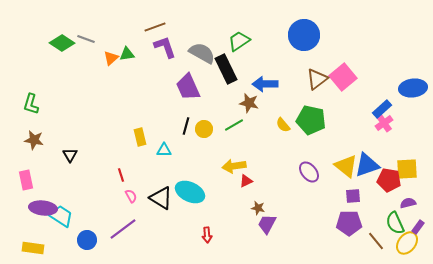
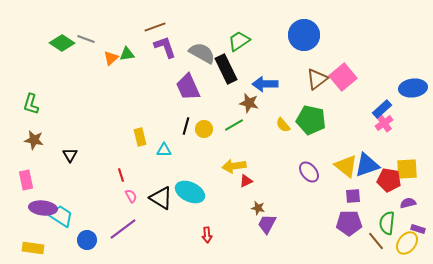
green semicircle at (395, 223): moved 8 px left; rotated 30 degrees clockwise
purple rectangle at (418, 227): moved 2 px down; rotated 72 degrees clockwise
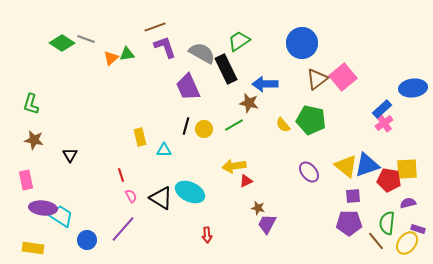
blue circle at (304, 35): moved 2 px left, 8 px down
purple line at (123, 229): rotated 12 degrees counterclockwise
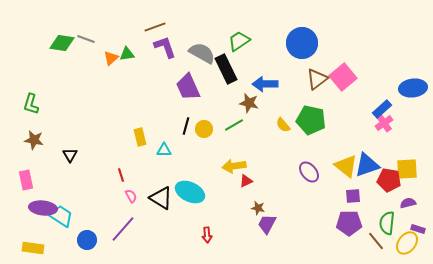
green diamond at (62, 43): rotated 25 degrees counterclockwise
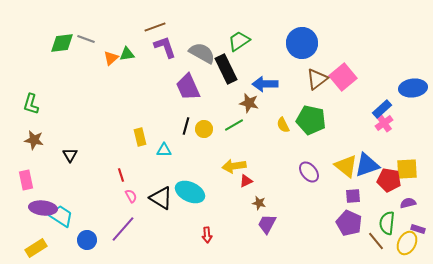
green diamond at (62, 43): rotated 15 degrees counterclockwise
yellow semicircle at (283, 125): rotated 14 degrees clockwise
brown star at (258, 208): moved 1 px right, 5 px up
purple pentagon at (349, 223): rotated 25 degrees clockwise
yellow ellipse at (407, 243): rotated 10 degrees counterclockwise
yellow rectangle at (33, 248): moved 3 px right; rotated 40 degrees counterclockwise
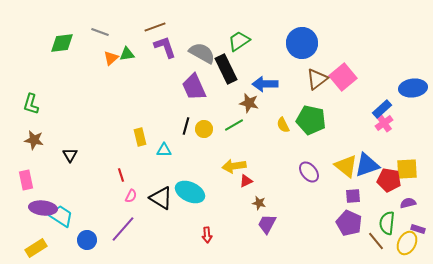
gray line at (86, 39): moved 14 px right, 7 px up
purple trapezoid at (188, 87): moved 6 px right
pink semicircle at (131, 196): rotated 56 degrees clockwise
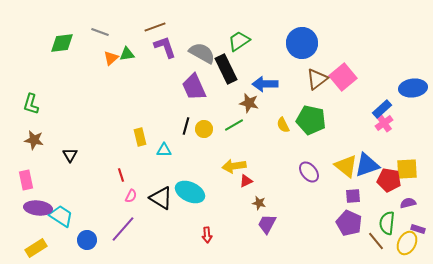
purple ellipse at (43, 208): moved 5 px left
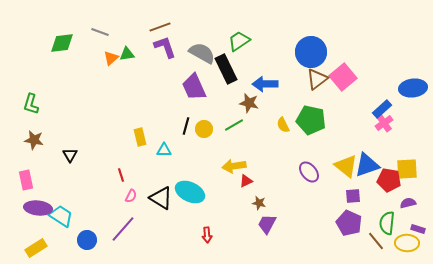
brown line at (155, 27): moved 5 px right
blue circle at (302, 43): moved 9 px right, 9 px down
yellow ellipse at (407, 243): rotated 65 degrees clockwise
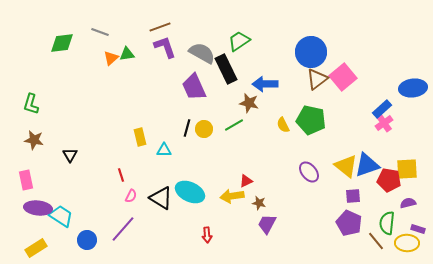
black line at (186, 126): moved 1 px right, 2 px down
yellow arrow at (234, 166): moved 2 px left, 30 px down
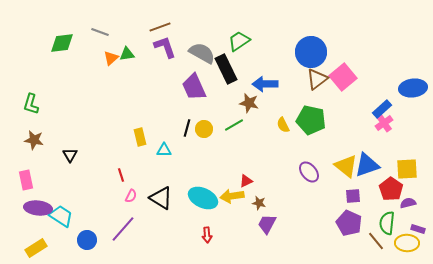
red pentagon at (389, 180): moved 2 px right, 9 px down; rotated 25 degrees clockwise
cyan ellipse at (190, 192): moved 13 px right, 6 px down
